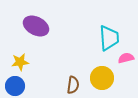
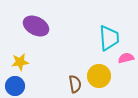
yellow circle: moved 3 px left, 2 px up
brown semicircle: moved 2 px right, 1 px up; rotated 18 degrees counterclockwise
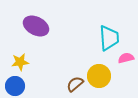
brown semicircle: rotated 120 degrees counterclockwise
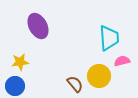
purple ellipse: moved 2 px right; rotated 35 degrees clockwise
pink semicircle: moved 4 px left, 3 px down
brown semicircle: rotated 90 degrees clockwise
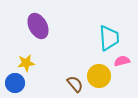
yellow star: moved 6 px right, 1 px down
blue circle: moved 3 px up
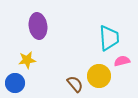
purple ellipse: rotated 20 degrees clockwise
yellow star: moved 1 px right, 3 px up
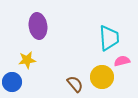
yellow circle: moved 3 px right, 1 px down
blue circle: moved 3 px left, 1 px up
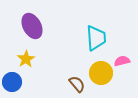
purple ellipse: moved 6 px left; rotated 20 degrees counterclockwise
cyan trapezoid: moved 13 px left
yellow star: moved 1 px left, 1 px up; rotated 24 degrees counterclockwise
yellow circle: moved 1 px left, 4 px up
brown semicircle: moved 2 px right
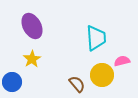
yellow star: moved 6 px right
yellow circle: moved 1 px right, 2 px down
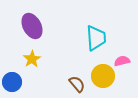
yellow circle: moved 1 px right, 1 px down
